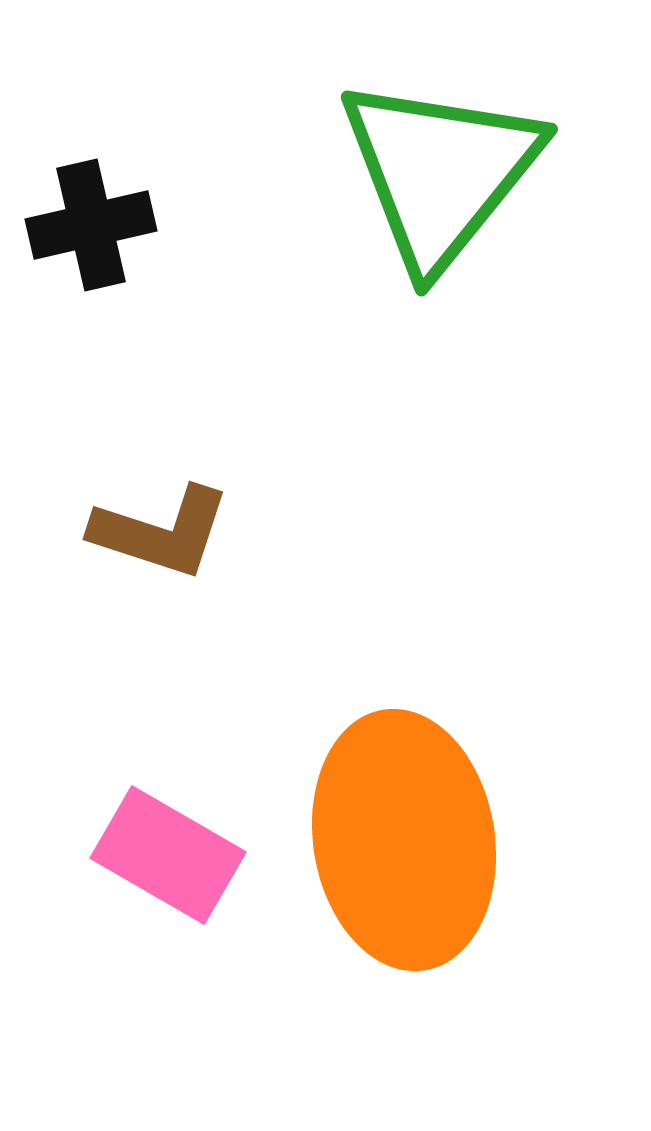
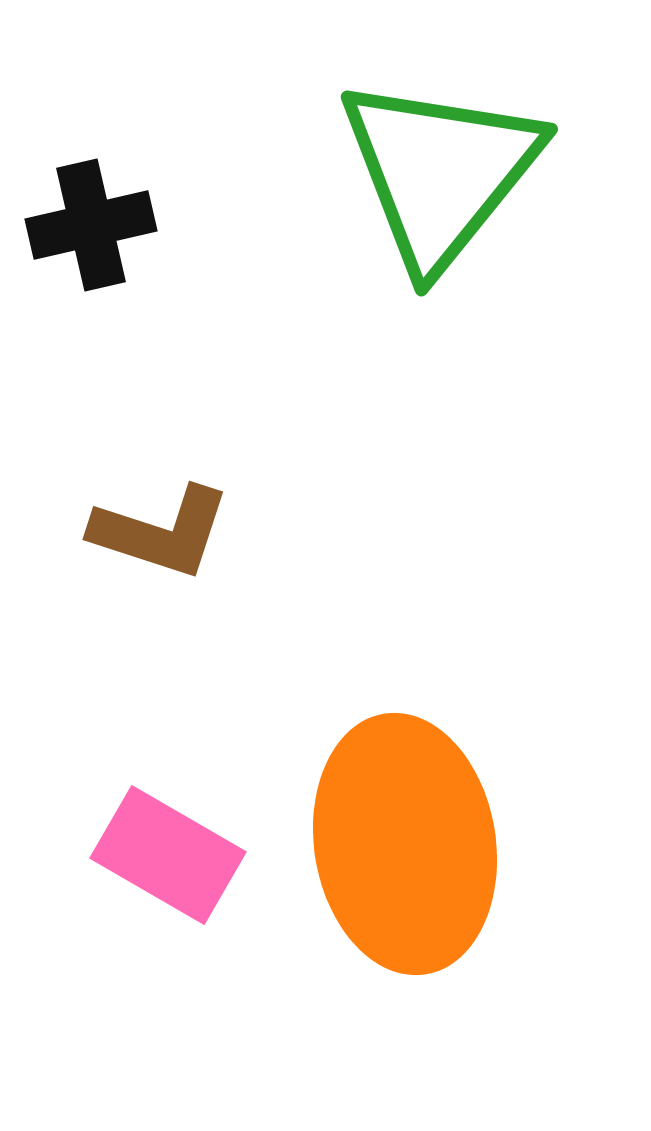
orange ellipse: moved 1 px right, 4 px down
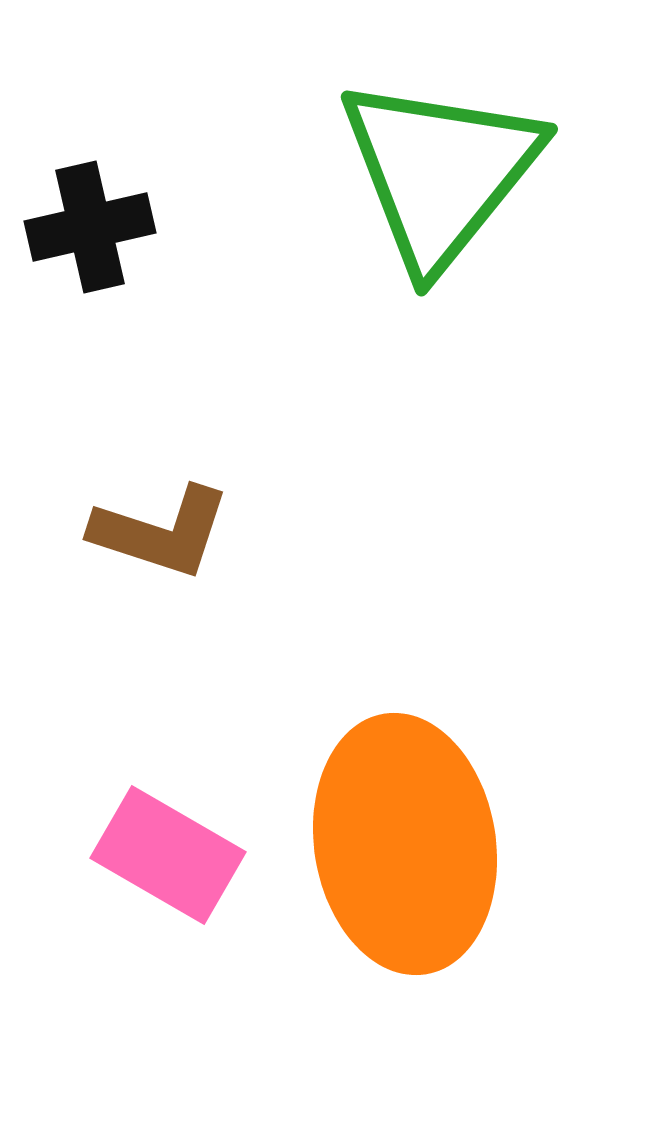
black cross: moved 1 px left, 2 px down
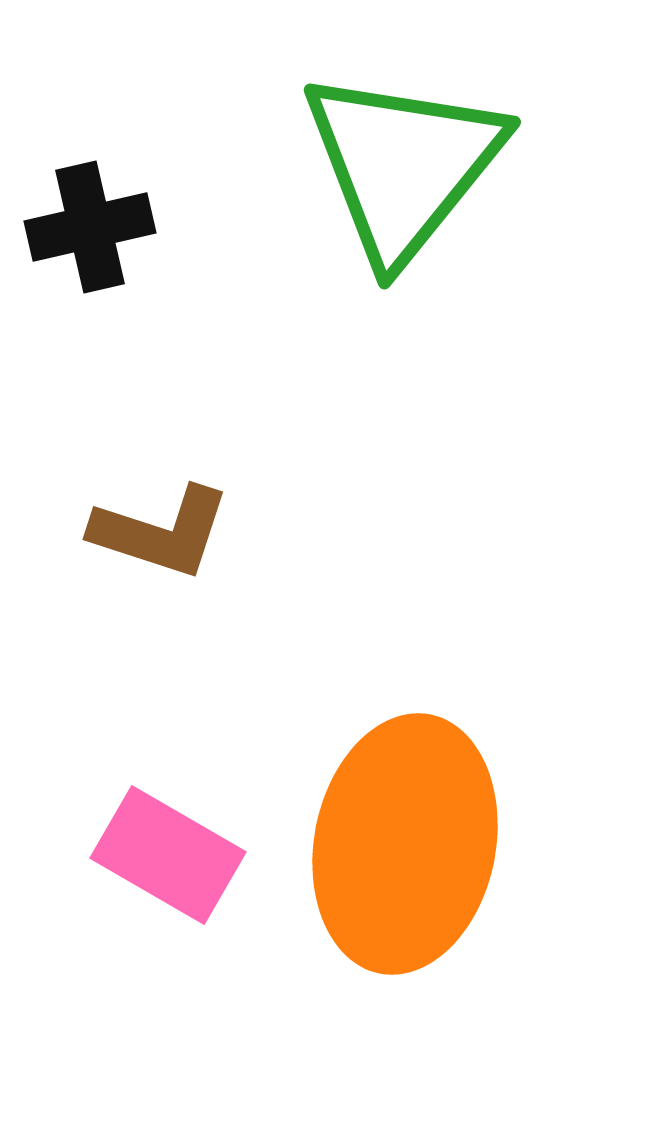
green triangle: moved 37 px left, 7 px up
orange ellipse: rotated 20 degrees clockwise
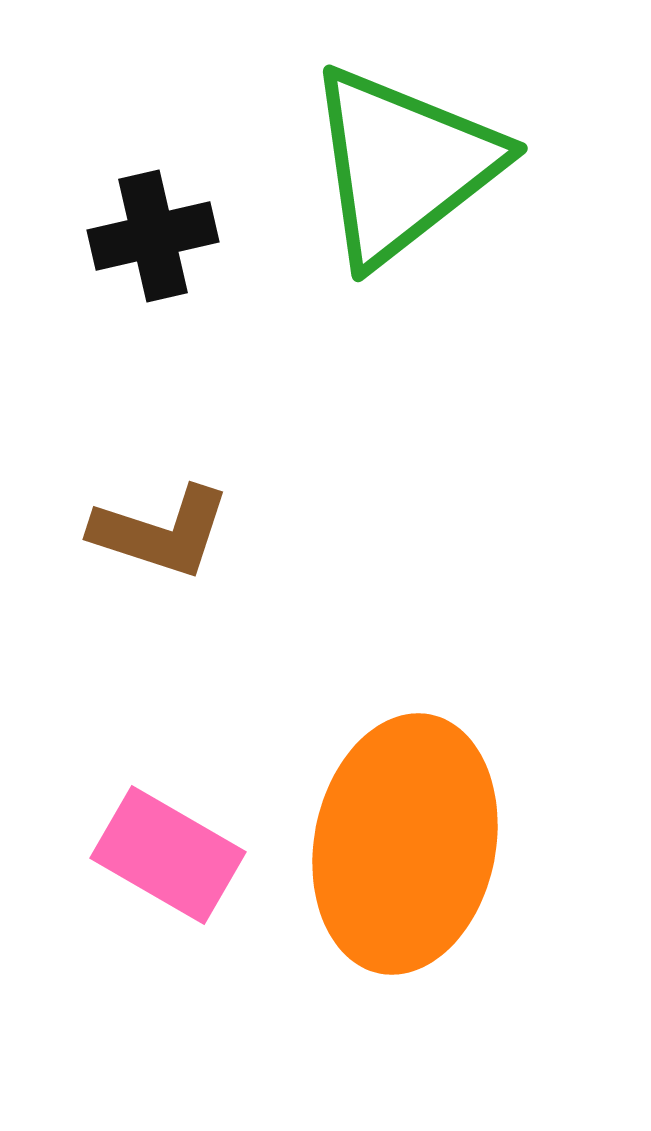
green triangle: rotated 13 degrees clockwise
black cross: moved 63 px right, 9 px down
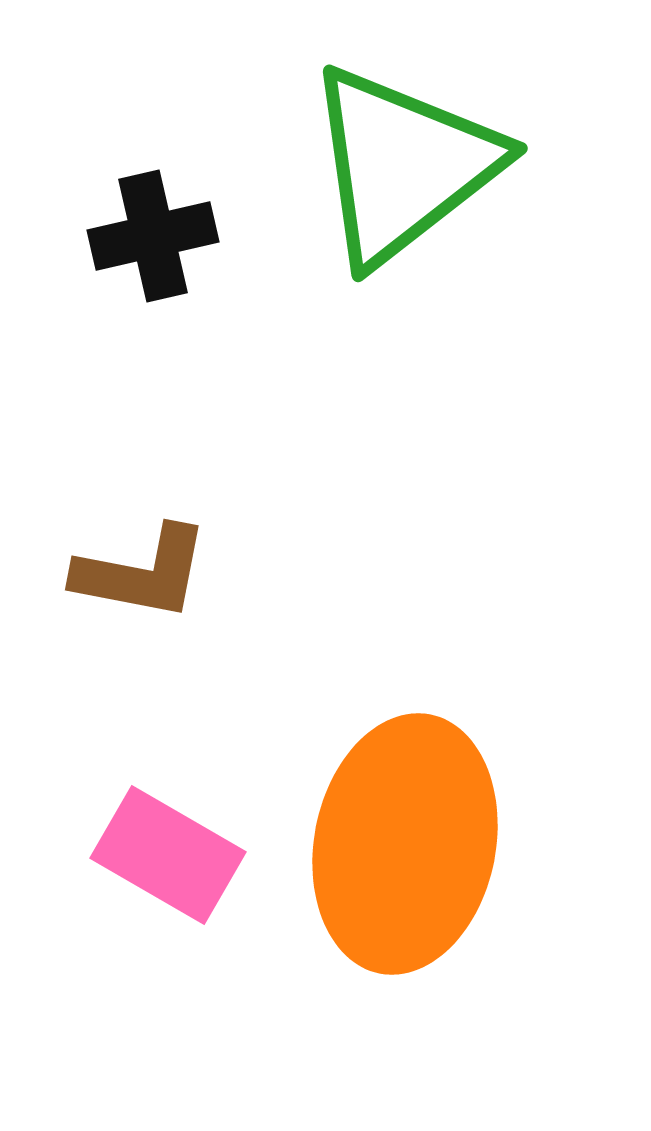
brown L-shape: moved 19 px left, 41 px down; rotated 7 degrees counterclockwise
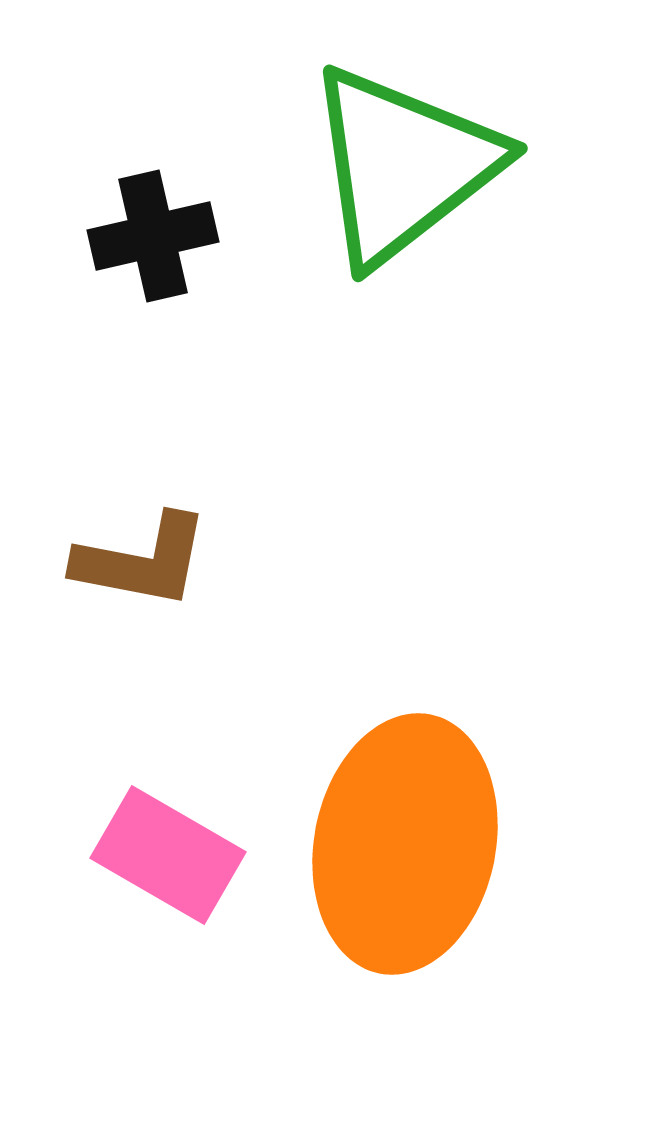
brown L-shape: moved 12 px up
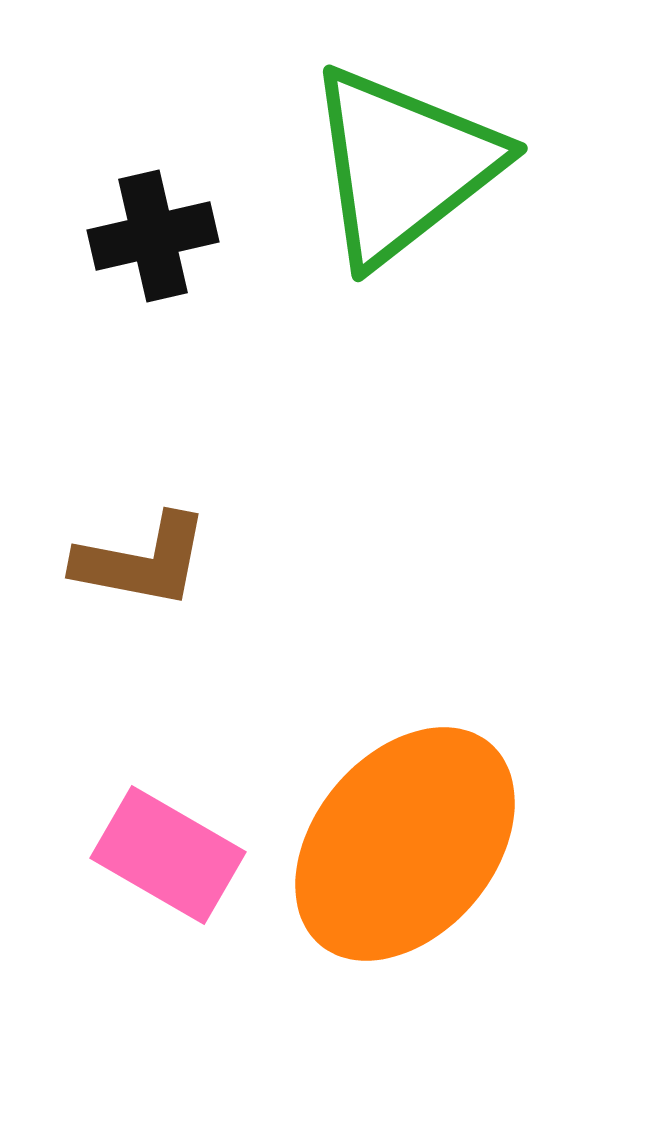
orange ellipse: rotated 29 degrees clockwise
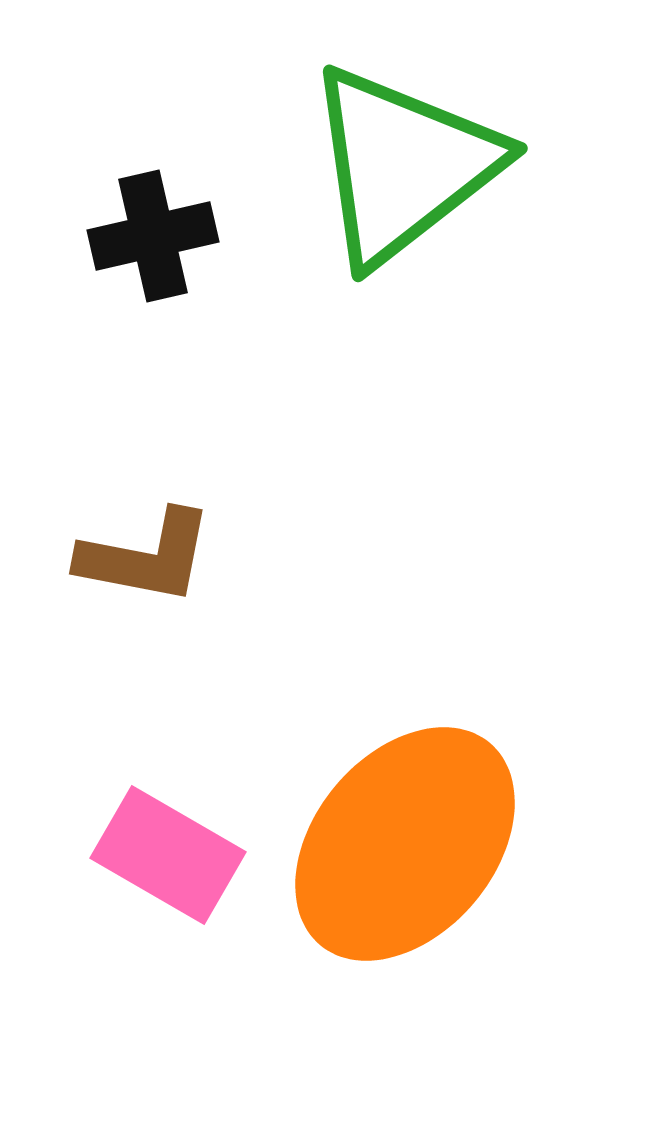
brown L-shape: moved 4 px right, 4 px up
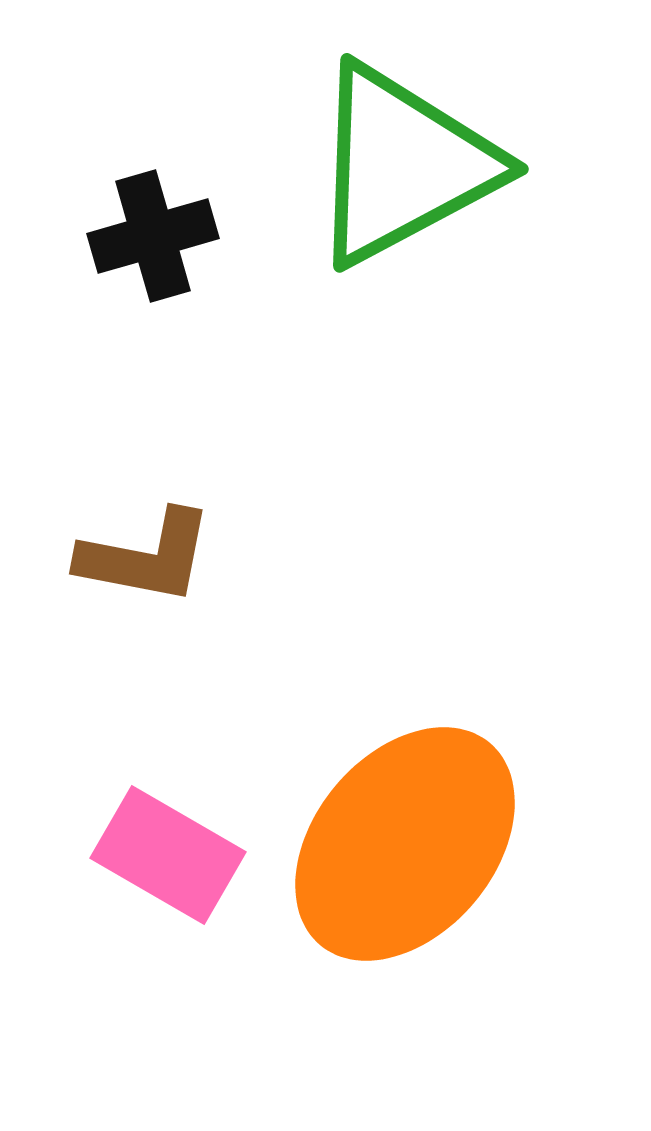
green triangle: rotated 10 degrees clockwise
black cross: rotated 3 degrees counterclockwise
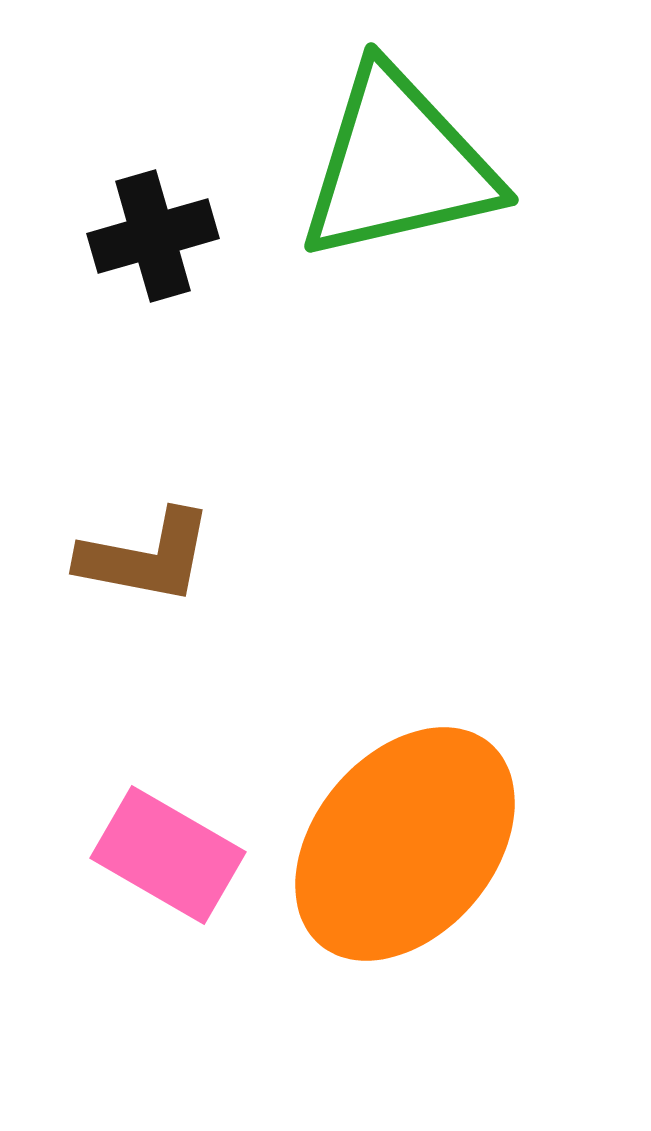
green triangle: moved 5 px left; rotated 15 degrees clockwise
